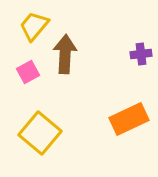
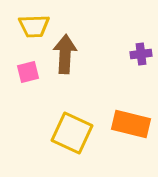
yellow trapezoid: rotated 132 degrees counterclockwise
pink square: rotated 15 degrees clockwise
orange rectangle: moved 2 px right, 5 px down; rotated 39 degrees clockwise
yellow square: moved 32 px right; rotated 15 degrees counterclockwise
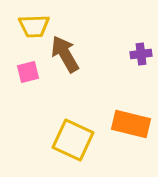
brown arrow: rotated 33 degrees counterclockwise
yellow square: moved 1 px right, 7 px down
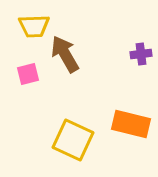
pink square: moved 2 px down
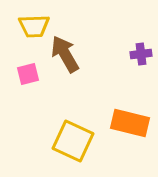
orange rectangle: moved 1 px left, 1 px up
yellow square: moved 1 px down
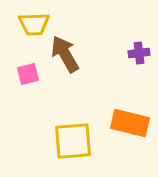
yellow trapezoid: moved 2 px up
purple cross: moved 2 px left, 1 px up
yellow square: rotated 30 degrees counterclockwise
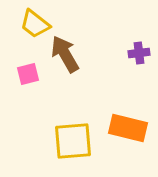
yellow trapezoid: moved 1 px right; rotated 40 degrees clockwise
orange rectangle: moved 2 px left, 5 px down
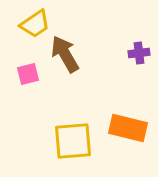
yellow trapezoid: rotated 72 degrees counterclockwise
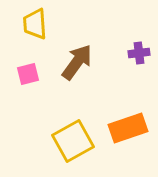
yellow trapezoid: rotated 120 degrees clockwise
brown arrow: moved 12 px right, 8 px down; rotated 66 degrees clockwise
orange rectangle: rotated 33 degrees counterclockwise
yellow square: rotated 24 degrees counterclockwise
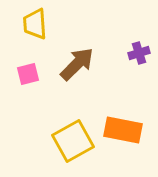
purple cross: rotated 10 degrees counterclockwise
brown arrow: moved 2 px down; rotated 9 degrees clockwise
orange rectangle: moved 5 px left, 2 px down; rotated 30 degrees clockwise
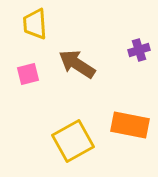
purple cross: moved 3 px up
brown arrow: rotated 102 degrees counterclockwise
orange rectangle: moved 7 px right, 5 px up
